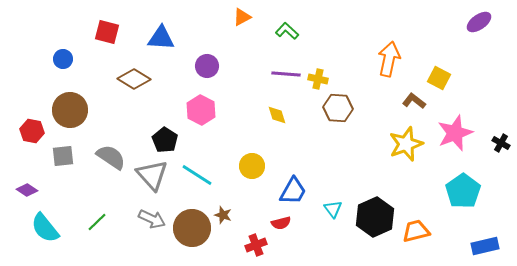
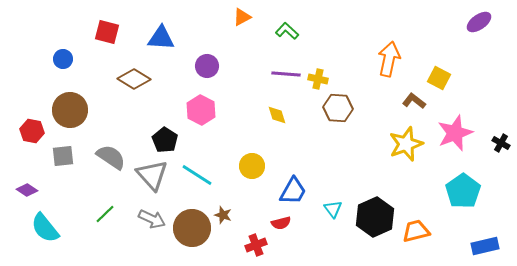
green line at (97, 222): moved 8 px right, 8 px up
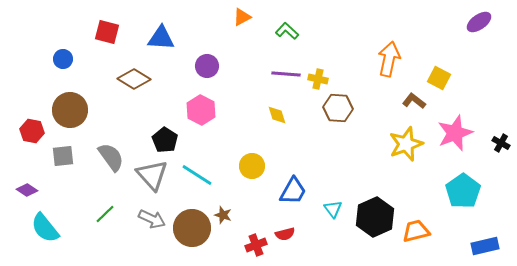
gray semicircle at (111, 157): rotated 20 degrees clockwise
red semicircle at (281, 223): moved 4 px right, 11 px down
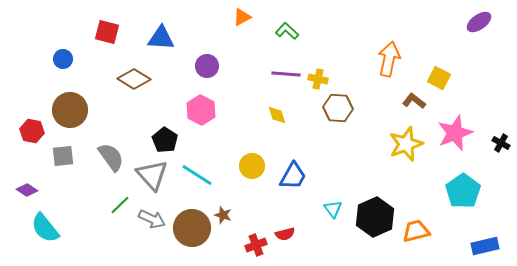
blue trapezoid at (293, 191): moved 15 px up
green line at (105, 214): moved 15 px right, 9 px up
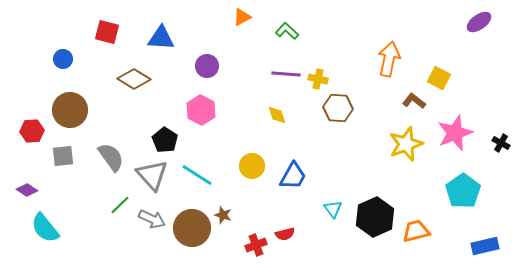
red hexagon at (32, 131): rotated 15 degrees counterclockwise
